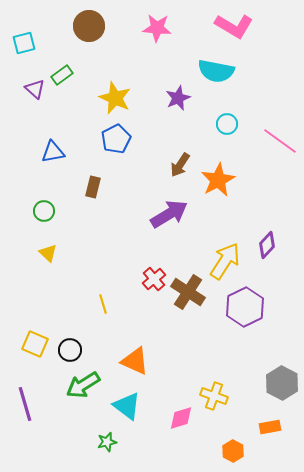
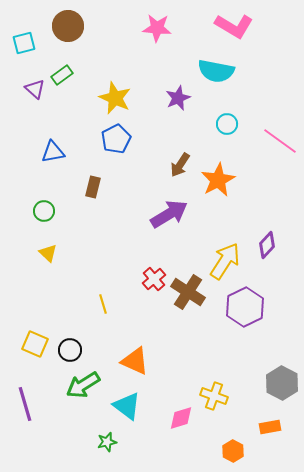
brown circle: moved 21 px left
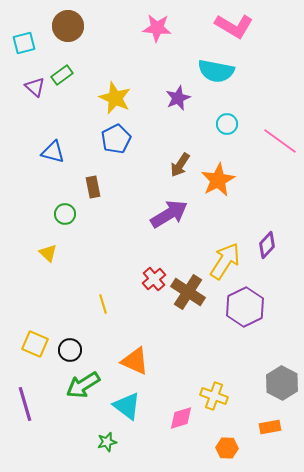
purple triangle: moved 2 px up
blue triangle: rotated 25 degrees clockwise
brown rectangle: rotated 25 degrees counterclockwise
green circle: moved 21 px right, 3 px down
orange hexagon: moved 6 px left, 3 px up; rotated 25 degrees counterclockwise
